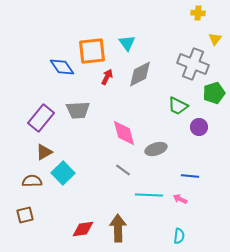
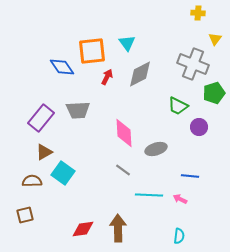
pink diamond: rotated 12 degrees clockwise
cyan square: rotated 10 degrees counterclockwise
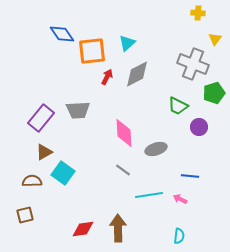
cyan triangle: rotated 24 degrees clockwise
blue diamond: moved 33 px up
gray diamond: moved 3 px left
cyan line: rotated 12 degrees counterclockwise
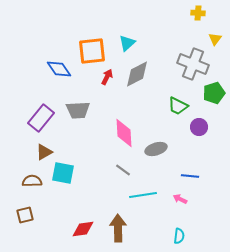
blue diamond: moved 3 px left, 35 px down
cyan square: rotated 25 degrees counterclockwise
cyan line: moved 6 px left
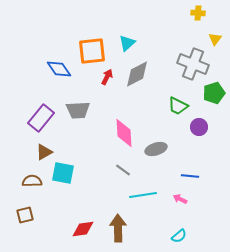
cyan semicircle: rotated 42 degrees clockwise
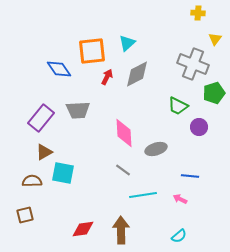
brown arrow: moved 3 px right, 2 px down
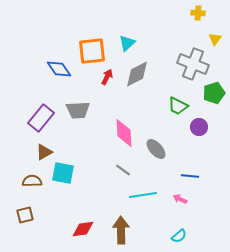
gray ellipse: rotated 65 degrees clockwise
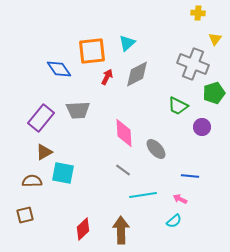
purple circle: moved 3 px right
red diamond: rotated 35 degrees counterclockwise
cyan semicircle: moved 5 px left, 15 px up
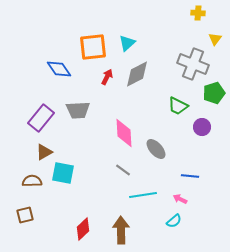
orange square: moved 1 px right, 4 px up
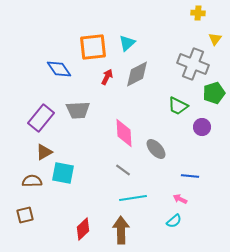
cyan line: moved 10 px left, 3 px down
